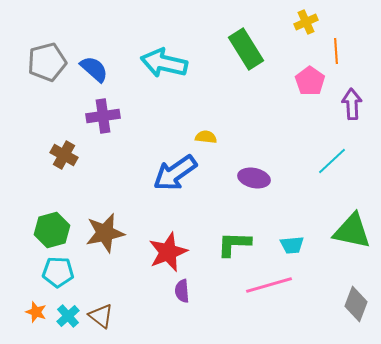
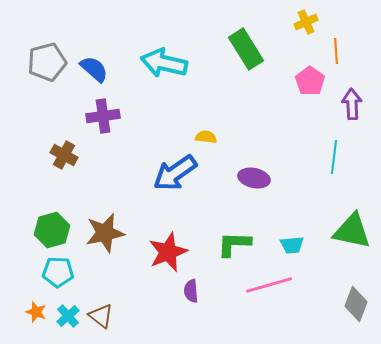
cyan line: moved 2 px right, 4 px up; rotated 40 degrees counterclockwise
purple semicircle: moved 9 px right
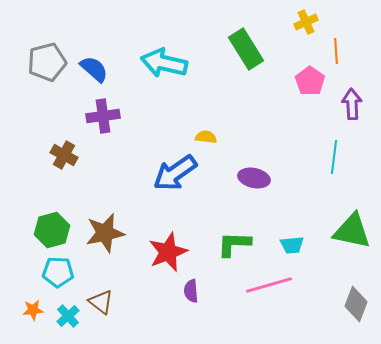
orange star: moved 3 px left, 2 px up; rotated 25 degrees counterclockwise
brown triangle: moved 14 px up
